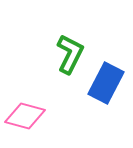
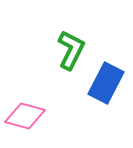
green L-shape: moved 1 px right, 4 px up
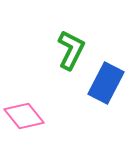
pink diamond: moved 1 px left; rotated 36 degrees clockwise
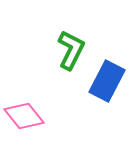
blue rectangle: moved 1 px right, 2 px up
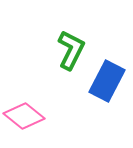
pink diamond: rotated 12 degrees counterclockwise
